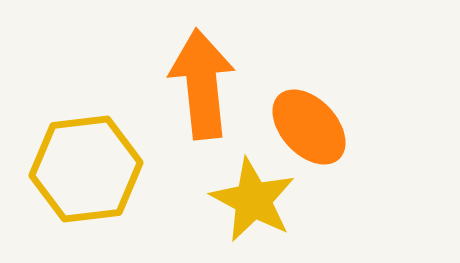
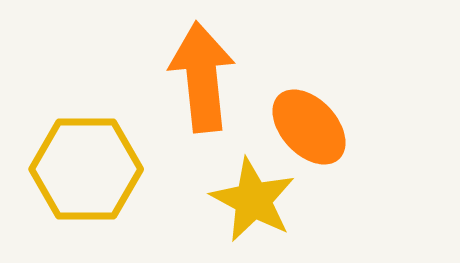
orange arrow: moved 7 px up
yellow hexagon: rotated 7 degrees clockwise
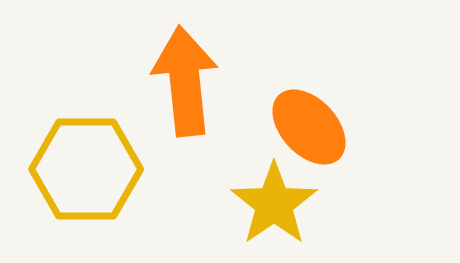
orange arrow: moved 17 px left, 4 px down
yellow star: moved 21 px right, 4 px down; rotated 10 degrees clockwise
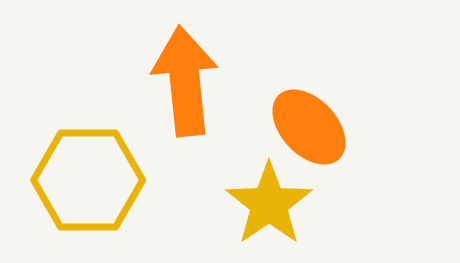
yellow hexagon: moved 2 px right, 11 px down
yellow star: moved 5 px left
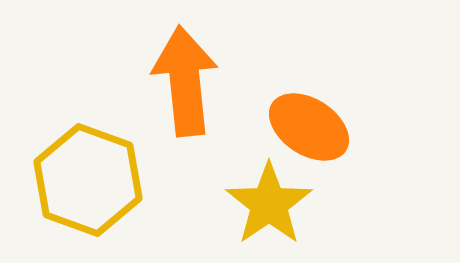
orange ellipse: rotated 14 degrees counterclockwise
yellow hexagon: rotated 20 degrees clockwise
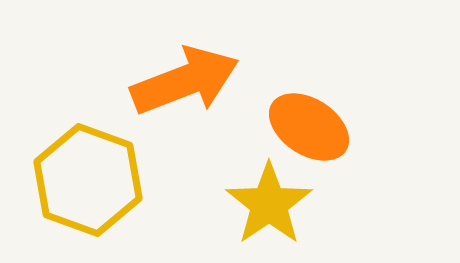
orange arrow: rotated 75 degrees clockwise
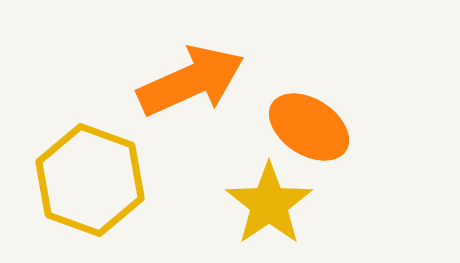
orange arrow: moved 6 px right; rotated 3 degrees counterclockwise
yellow hexagon: moved 2 px right
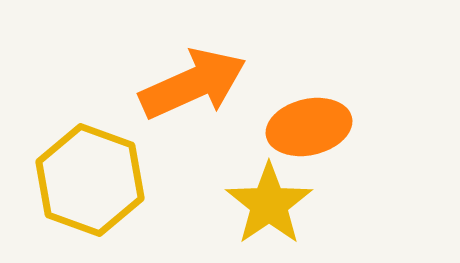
orange arrow: moved 2 px right, 3 px down
orange ellipse: rotated 46 degrees counterclockwise
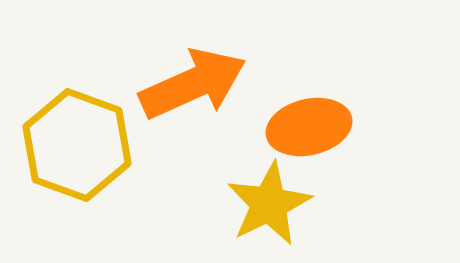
yellow hexagon: moved 13 px left, 35 px up
yellow star: rotated 8 degrees clockwise
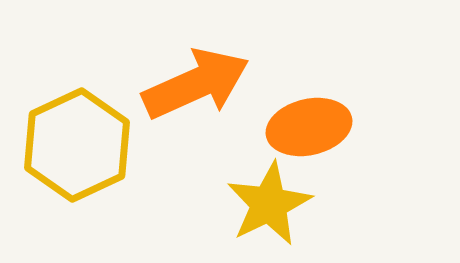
orange arrow: moved 3 px right
yellow hexagon: rotated 15 degrees clockwise
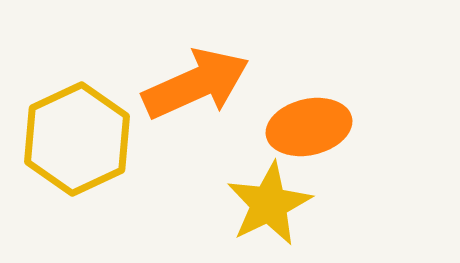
yellow hexagon: moved 6 px up
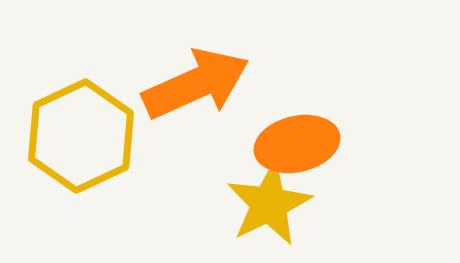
orange ellipse: moved 12 px left, 17 px down
yellow hexagon: moved 4 px right, 3 px up
